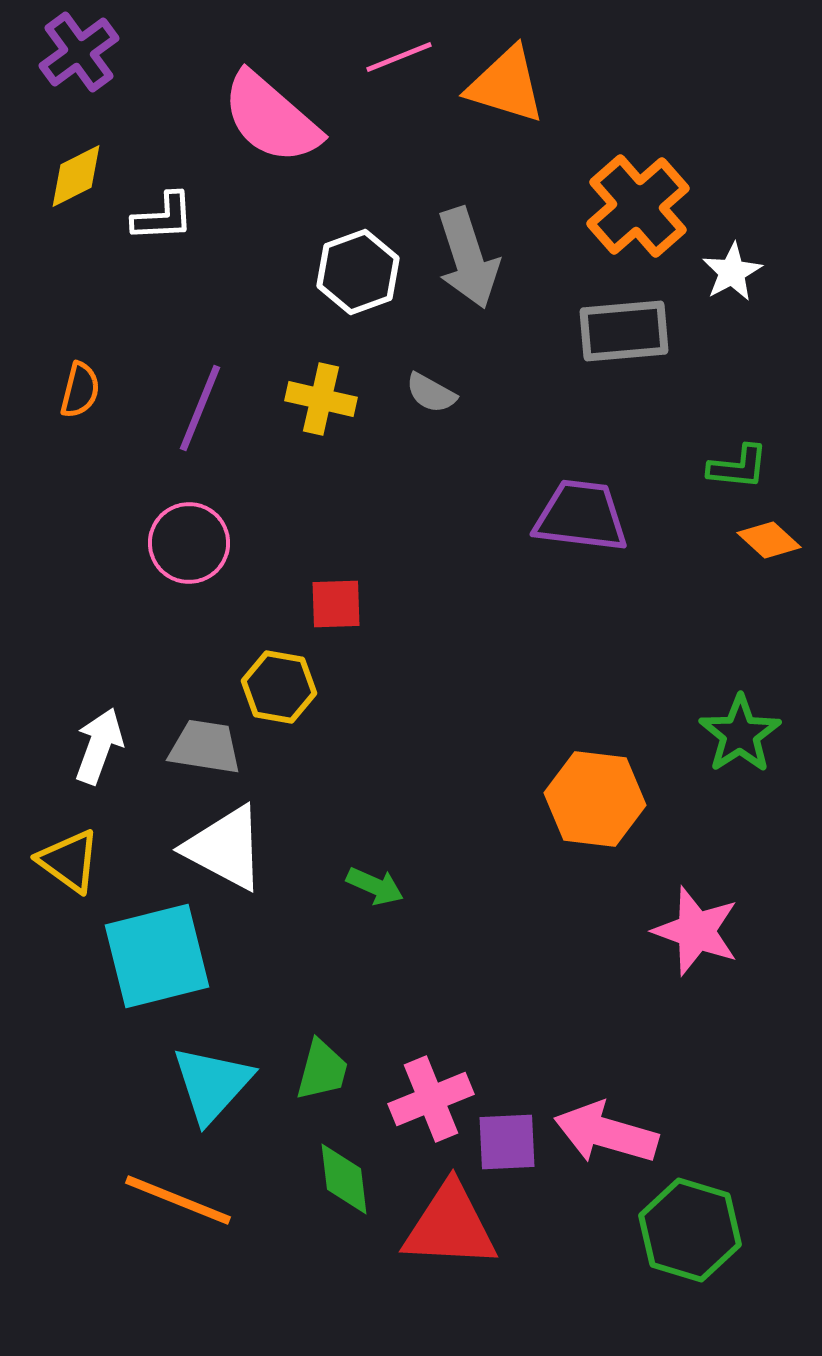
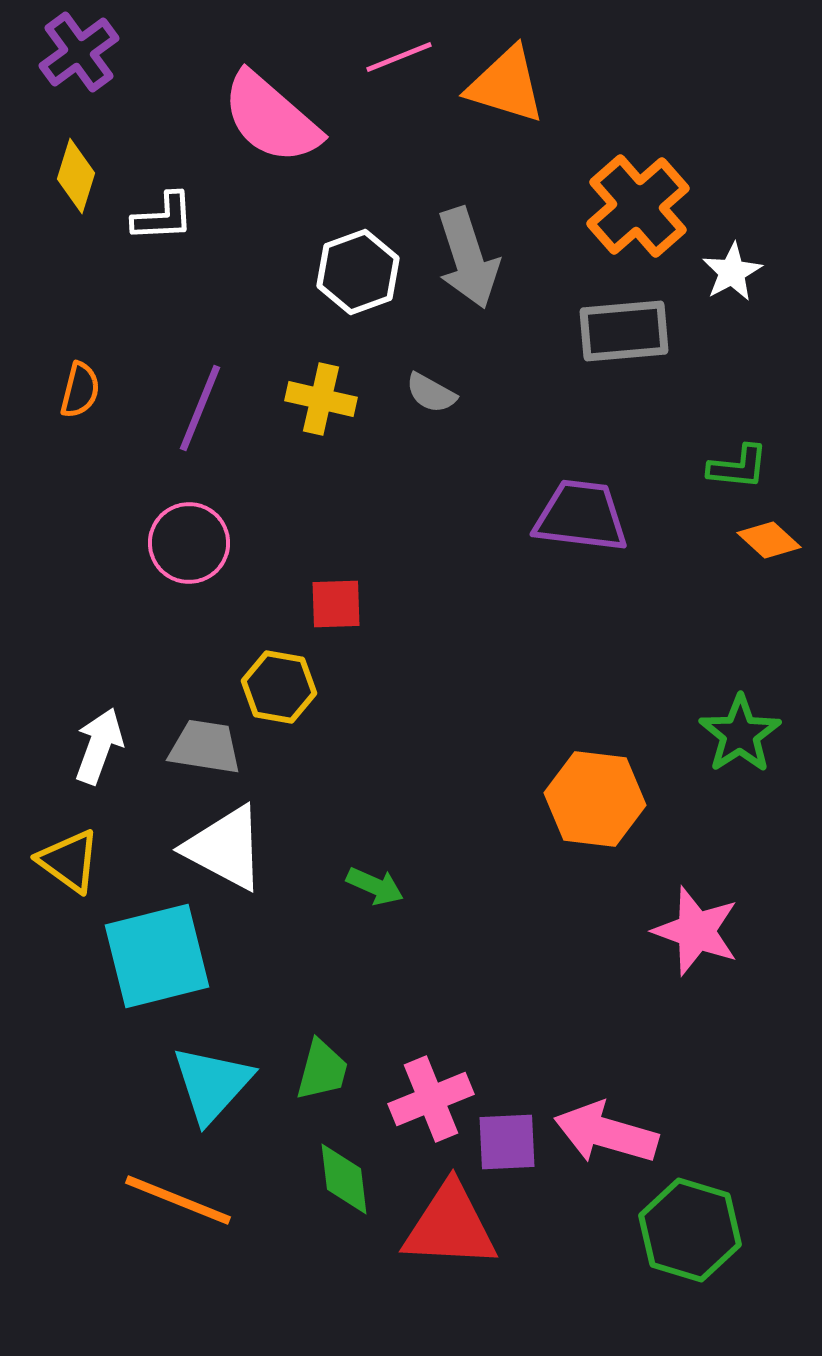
yellow diamond: rotated 46 degrees counterclockwise
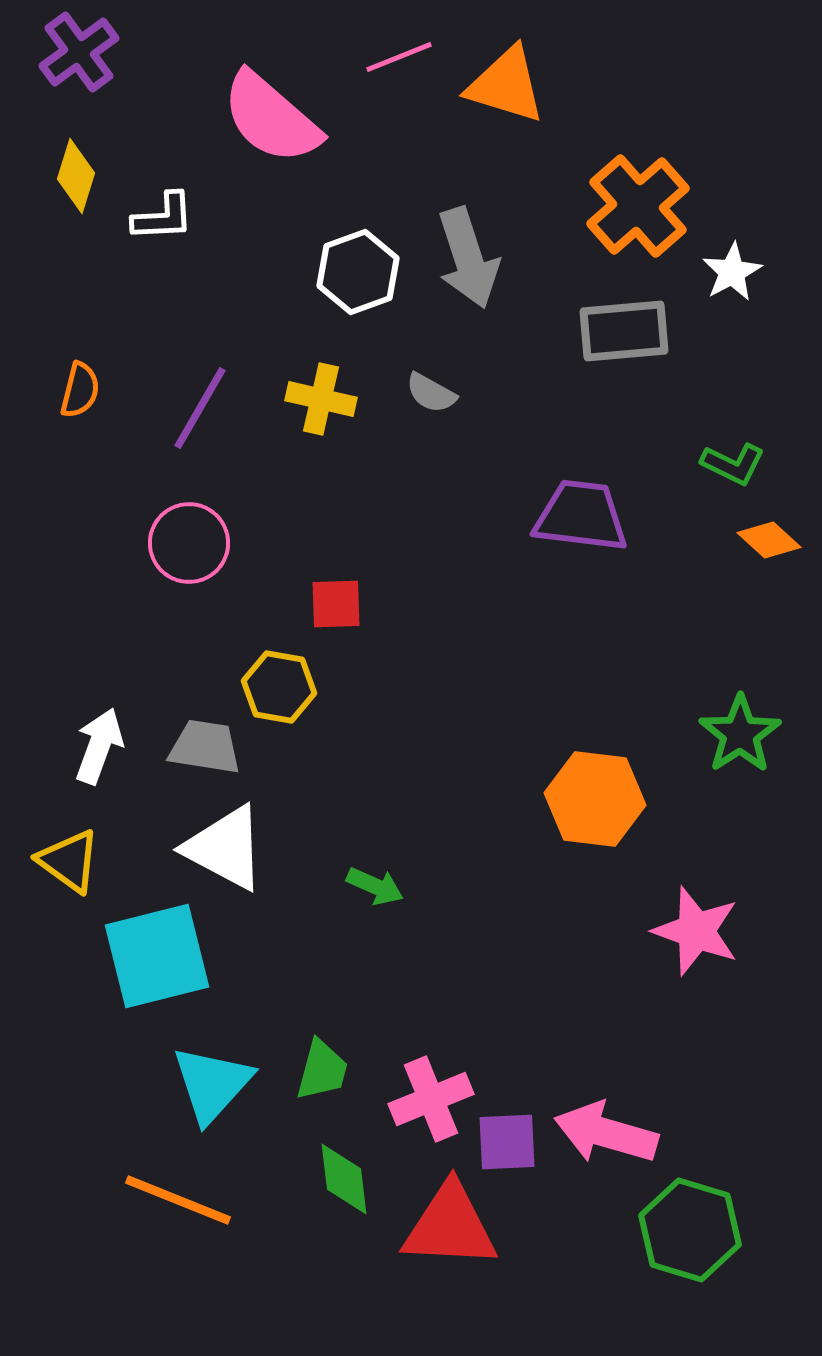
purple line: rotated 8 degrees clockwise
green L-shape: moved 5 px left, 3 px up; rotated 20 degrees clockwise
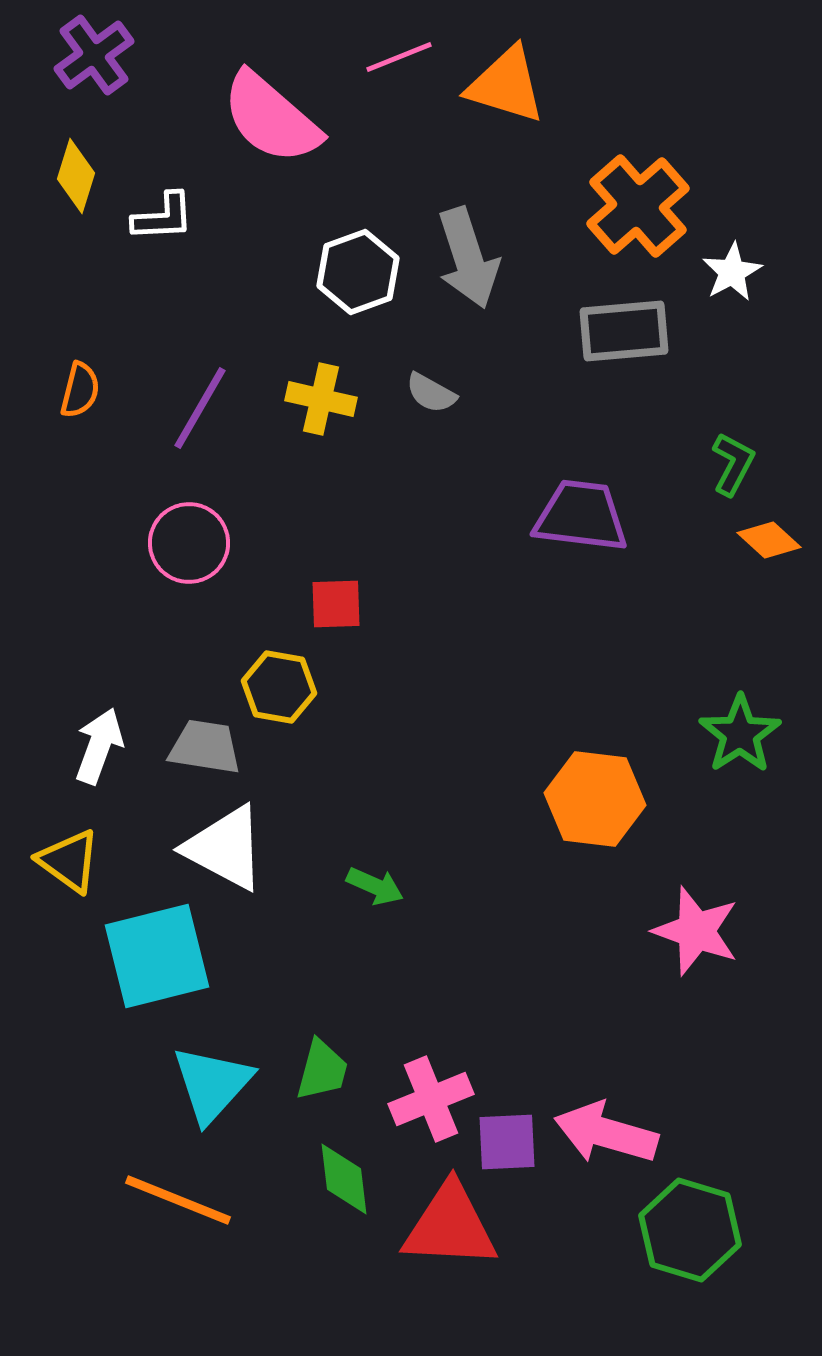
purple cross: moved 15 px right, 3 px down
green L-shape: rotated 88 degrees counterclockwise
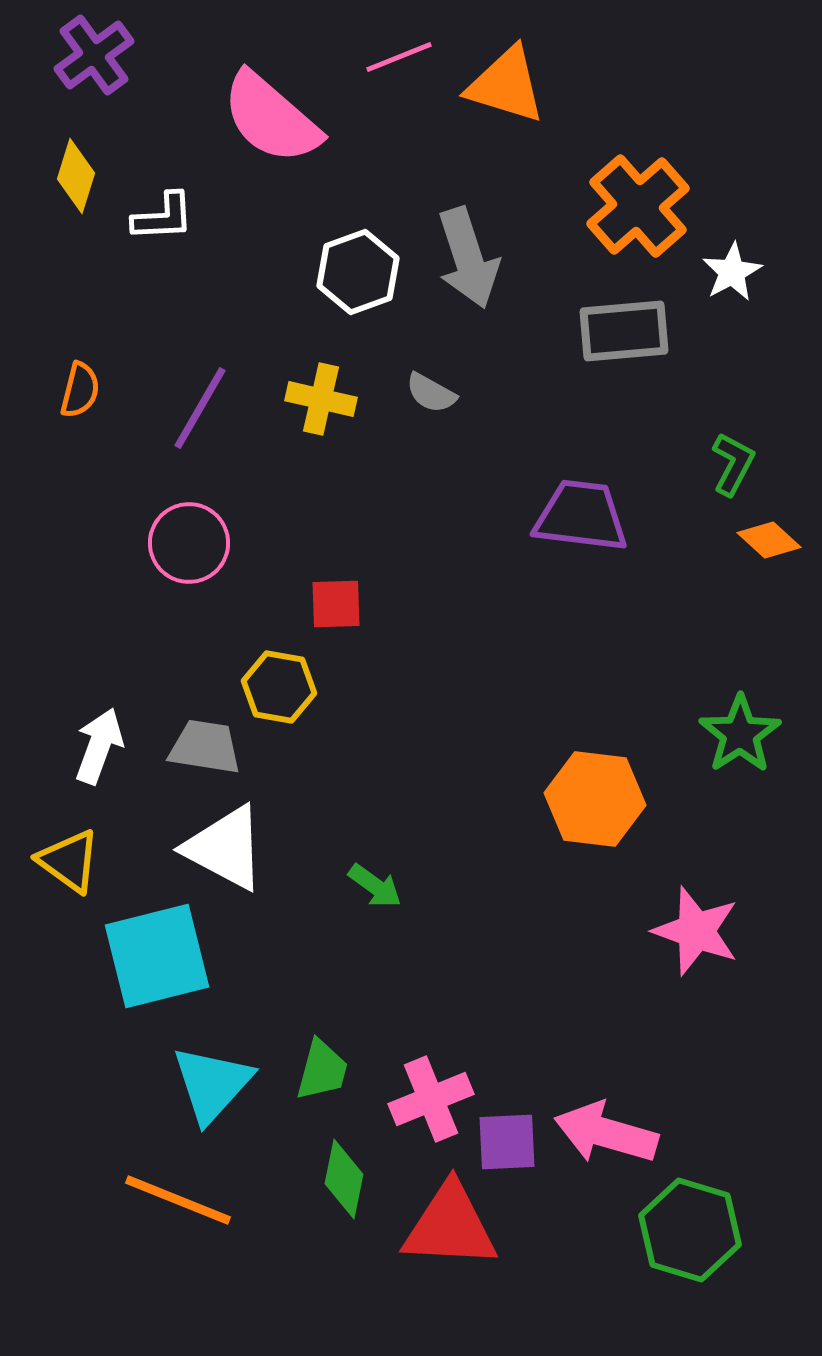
green arrow: rotated 12 degrees clockwise
green diamond: rotated 18 degrees clockwise
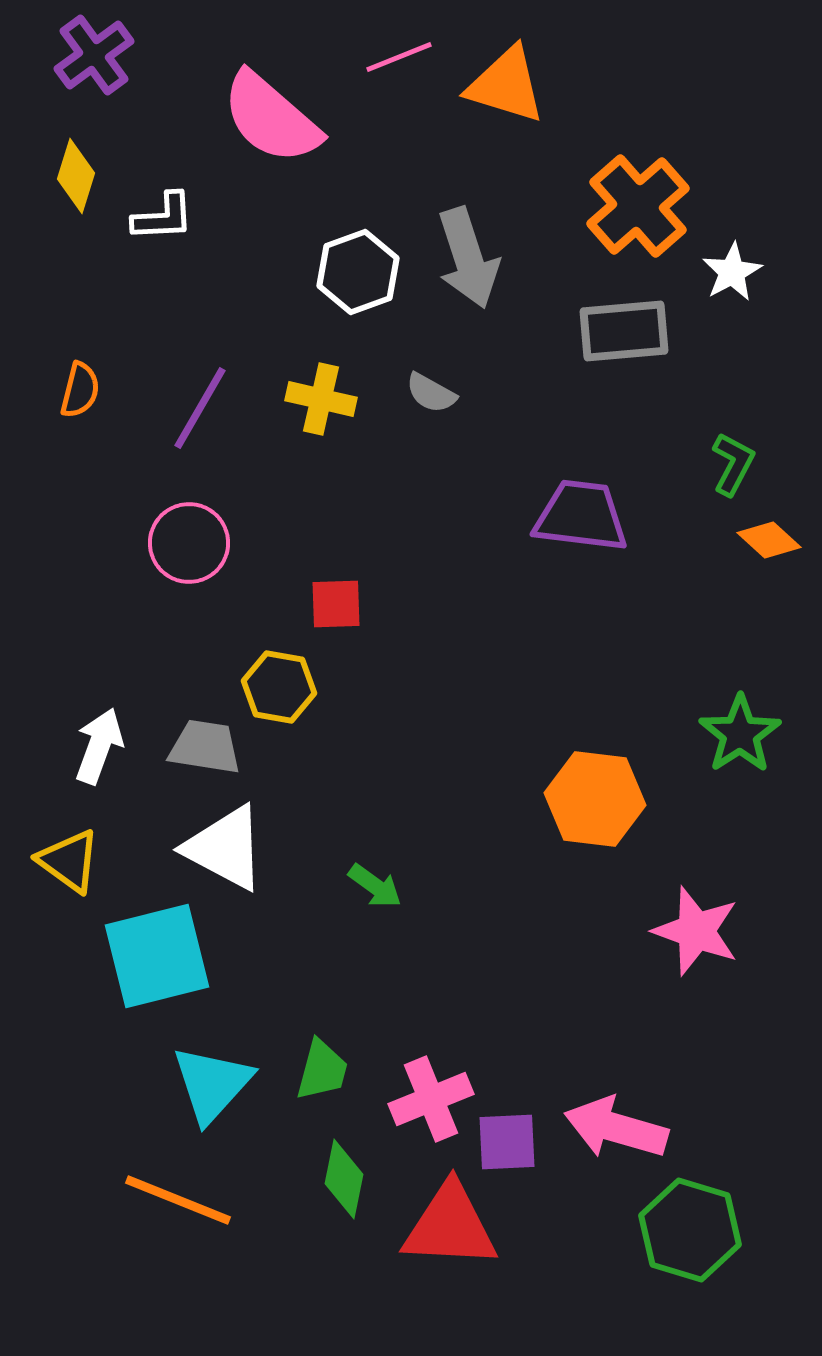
pink arrow: moved 10 px right, 5 px up
